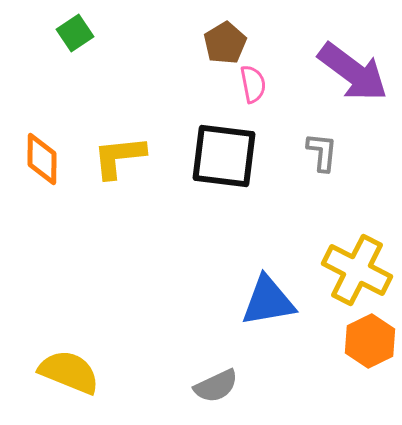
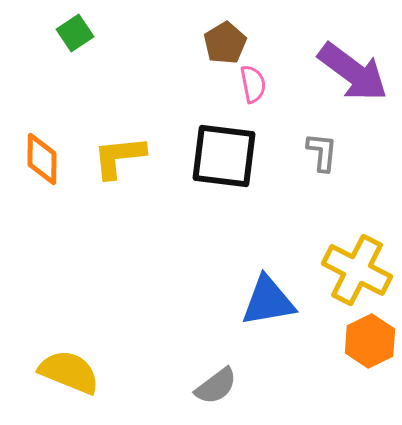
gray semicircle: rotated 12 degrees counterclockwise
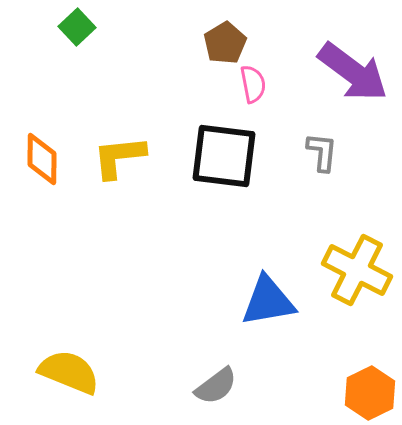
green square: moved 2 px right, 6 px up; rotated 9 degrees counterclockwise
orange hexagon: moved 52 px down
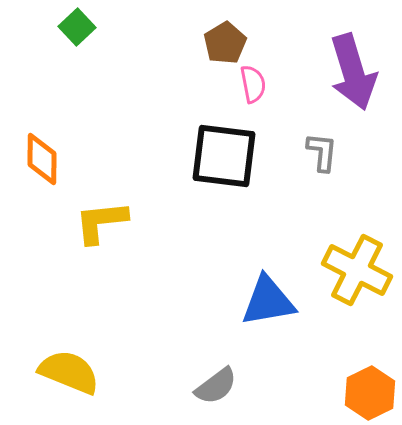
purple arrow: rotated 36 degrees clockwise
yellow L-shape: moved 18 px left, 65 px down
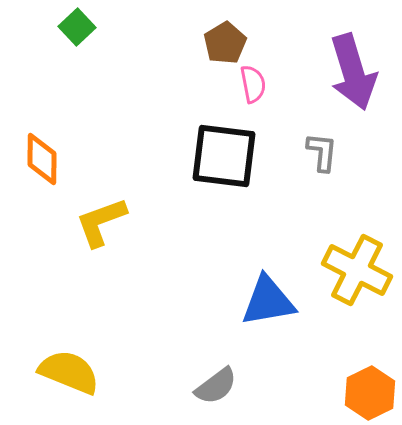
yellow L-shape: rotated 14 degrees counterclockwise
